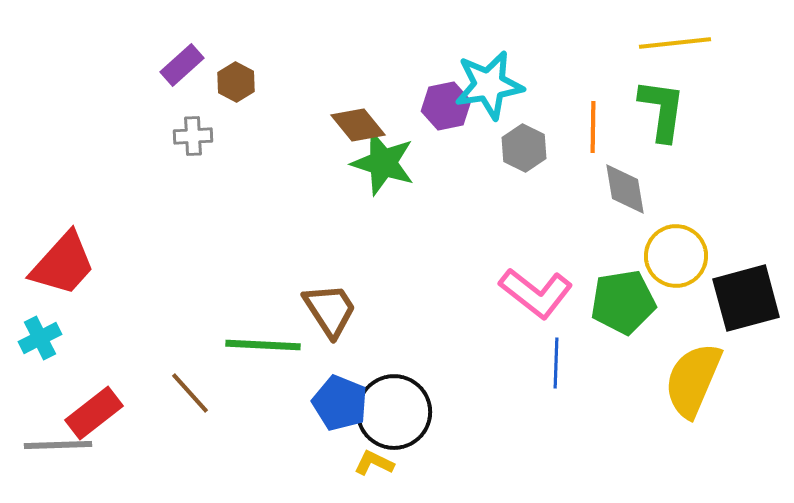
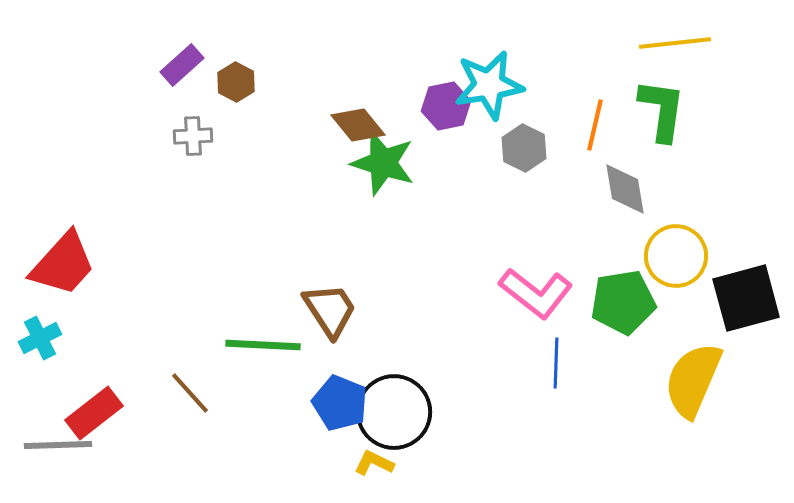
orange line: moved 2 px right, 2 px up; rotated 12 degrees clockwise
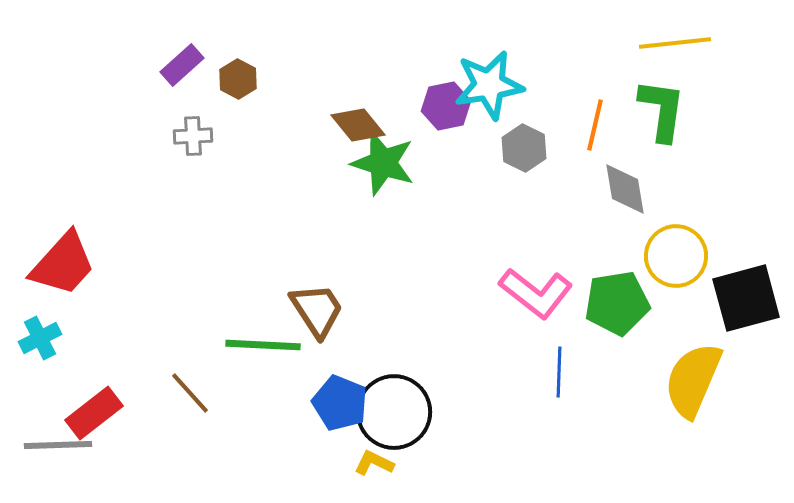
brown hexagon: moved 2 px right, 3 px up
green pentagon: moved 6 px left, 1 px down
brown trapezoid: moved 13 px left
blue line: moved 3 px right, 9 px down
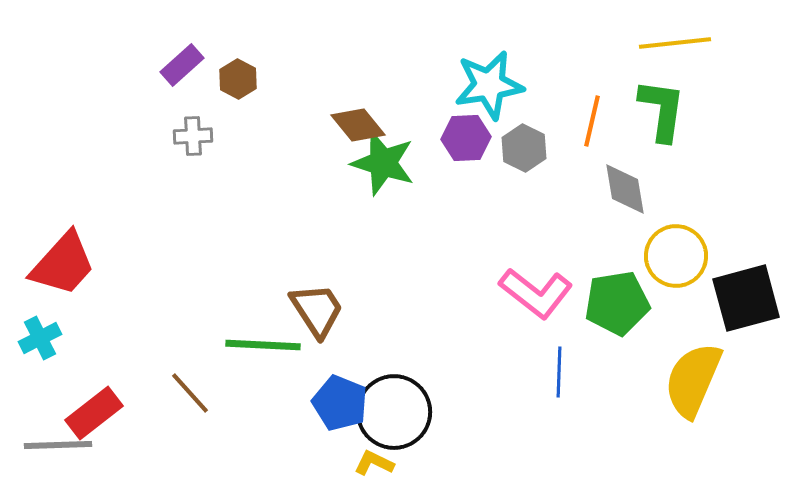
purple hexagon: moved 20 px right, 32 px down; rotated 9 degrees clockwise
orange line: moved 3 px left, 4 px up
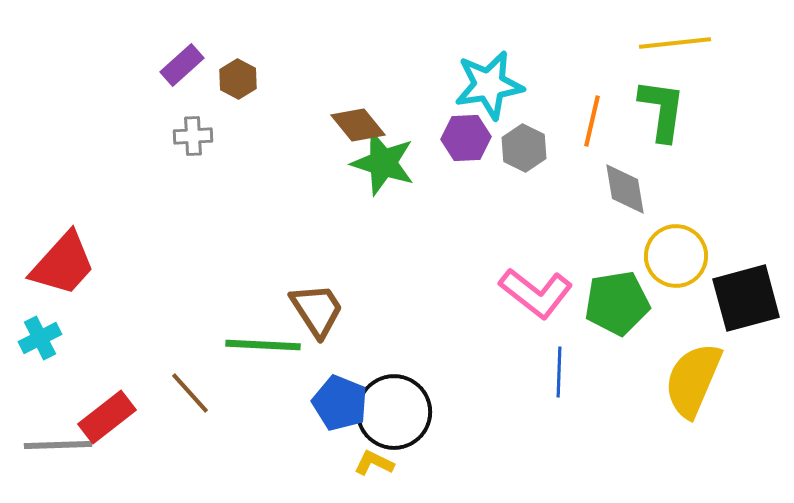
red rectangle: moved 13 px right, 4 px down
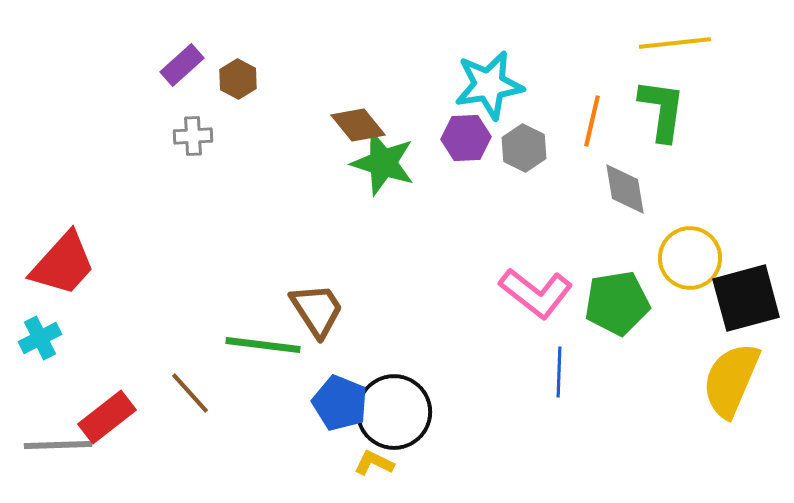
yellow circle: moved 14 px right, 2 px down
green line: rotated 4 degrees clockwise
yellow semicircle: moved 38 px right
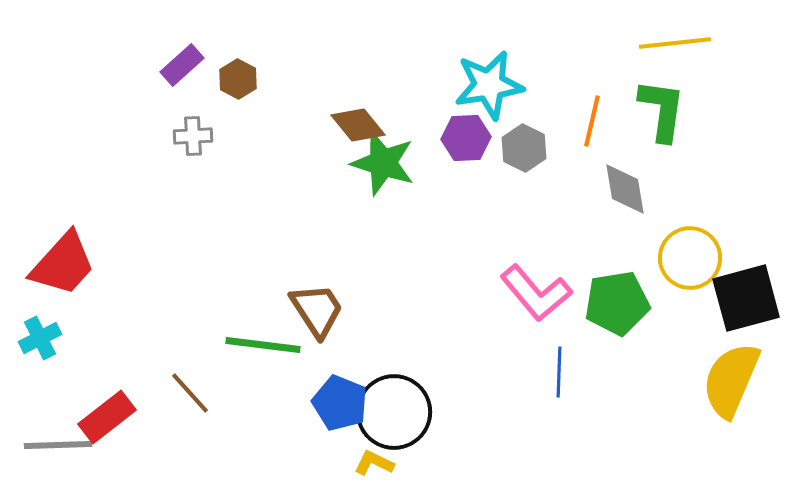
pink L-shape: rotated 12 degrees clockwise
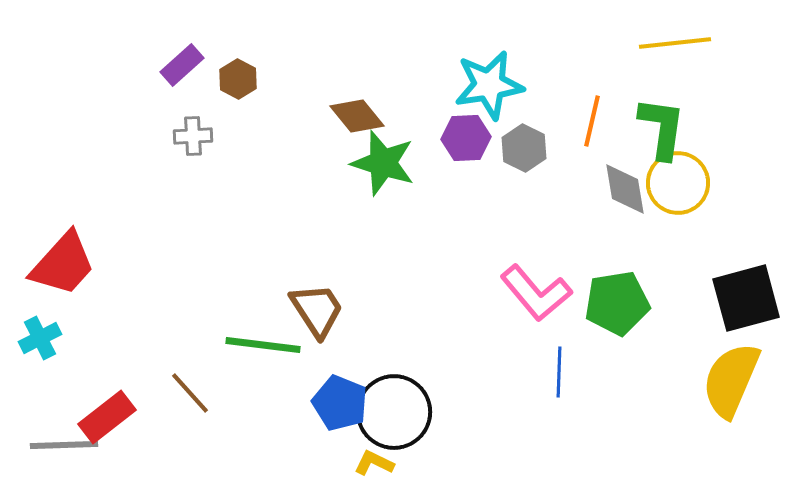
green L-shape: moved 18 px down
brown diamond: moved 1 px left, 9 px up
yellow circle: moved 12 px left, 75 px up
gray line: moved 6 px right
